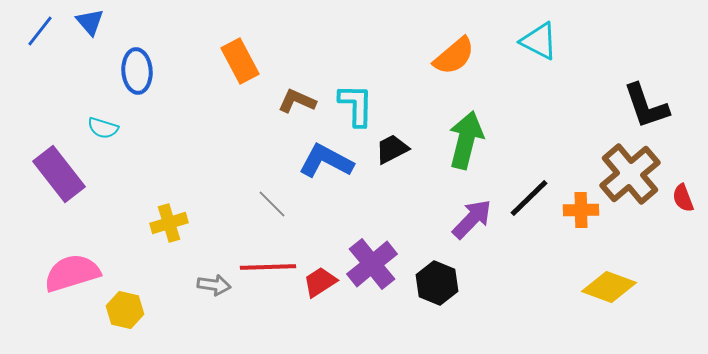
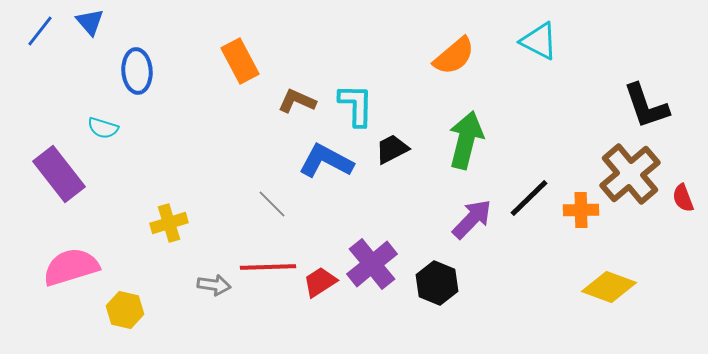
pink semicircle: moved 1 px left, 6 px up
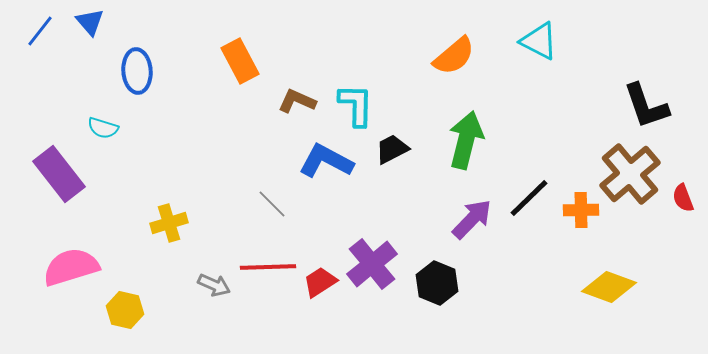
gray arrow: rotated 16 degrees clockwise
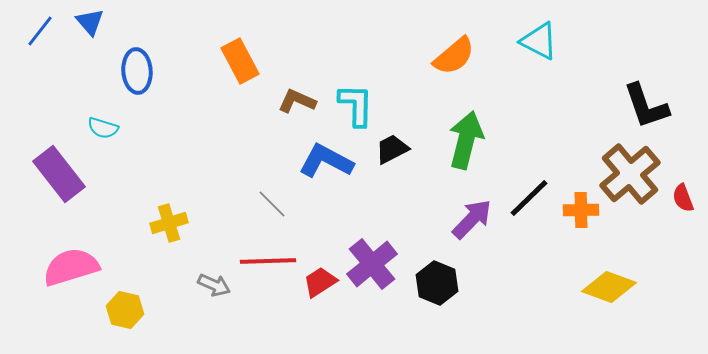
red line: moved 6 px up
